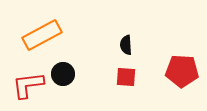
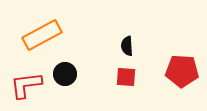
black semicircle: moved 1 px right, 1 px down
black circle: moved 2 px right
red L-shape: moved 2 px left
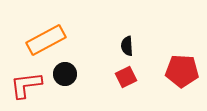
orange rectangle: moved 4 px right, 5 px down
red square: rotated 30 degrees counterclockwise
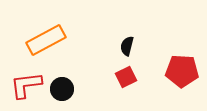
black semicircle: rotated 18 degrees clockwise
black circle: moved 3 px left, 15 px down
